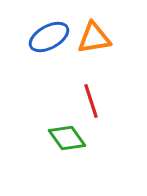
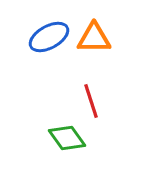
orange triangle: rotated 9 degrees clockwise
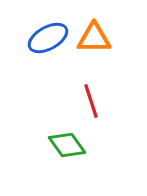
blue ellipse: moved 1 px left, 1 px down
green diamond: moved 7 px down
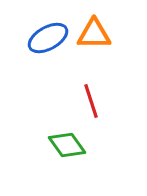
orange triangle: moved 4 px up
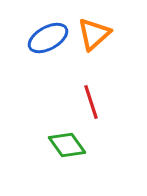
orange triangle: rotated 42 degrees counterclockwise
red line: moved 1 px down
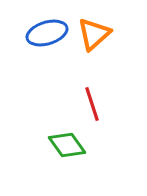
blue ellipse: moved 1 px left, 5 px up; rotated 12 degrees clockwise
red line: moved 1 px right, 2 px down
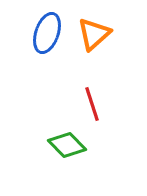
blue ellipse: rotated 54 degrees counterclockwise
green diamond: rotated 9 degrees counterclockwise
